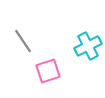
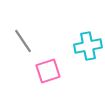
cyan cross: rotated 16 degrees clockwise
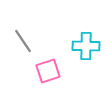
cyan cross: moved 2 px left; rotated 12 degrees clockwise
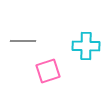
gray line: rotated 55 degrees counterclockwise
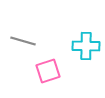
gray line: rotated 15 degrees clockwise
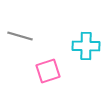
gray line: moved 3 px left, 5 px up
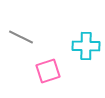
gray line: moved 1 px right, 1 px down; rotated 10 degrees clockwise
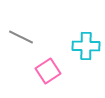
pink square: rotated 15 degrees counterclockwise
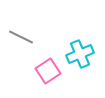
cyan cross: moved 6 px left, 8 px down; rotated 24 degrees counterclockwise
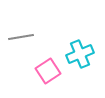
gray line: rotated 35 degrees counterclockwise
